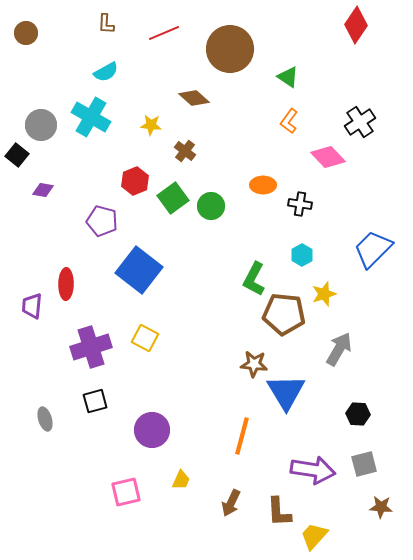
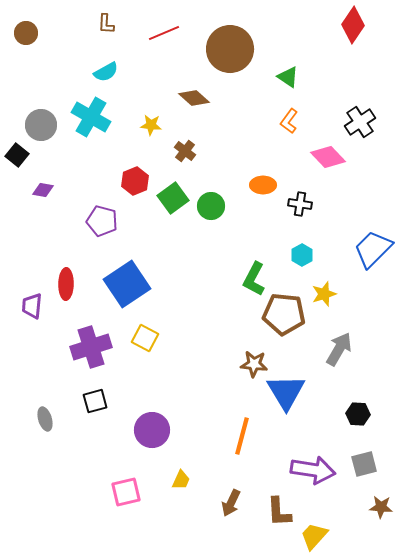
red diamond at (356, 25): moved 3 px left
blue square at (139, 270): moved 12 px left, 14 px down; rotated 18 degrees clockwise
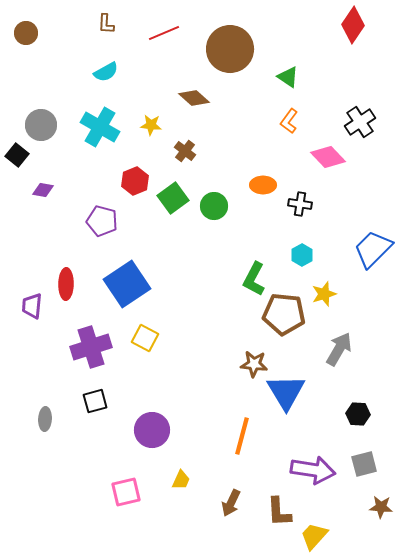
cyan cross at (91, 117): moved 9 px right, 10 px down
green circle at (211, 206): moved 3 px right
gray ellipse at (45, 419): rotated 20 degrees clockwise
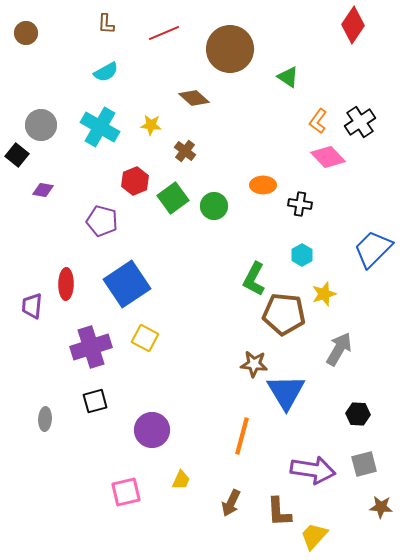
orange L-shape at (289, 121): moved 29 px right
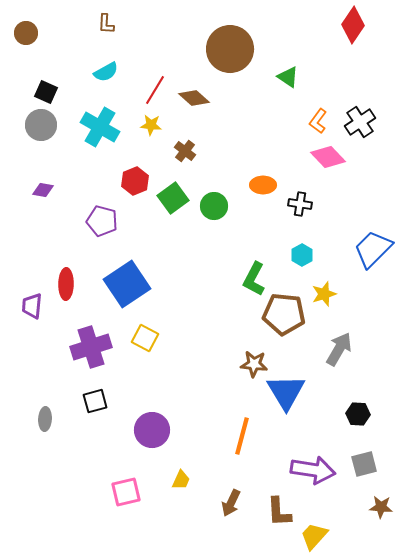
red line at (164, 33): moved 9 px left, 57 px down; rotated 36 degrees counterclockwise
black square at (17, 155): moved 29 px right, 63 px up; rotated 15 degrees counterclockwise
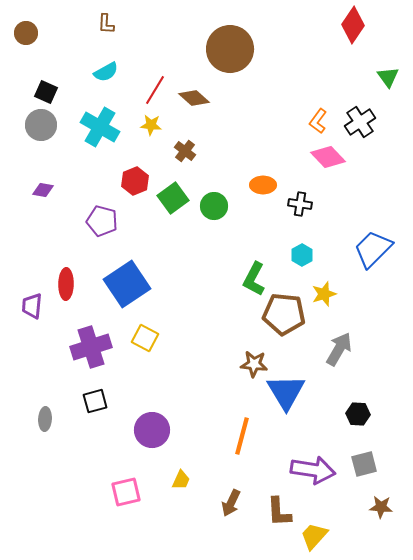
green triangle at (288, 77): moved 100 px right; rotated 20 degrees clockwise
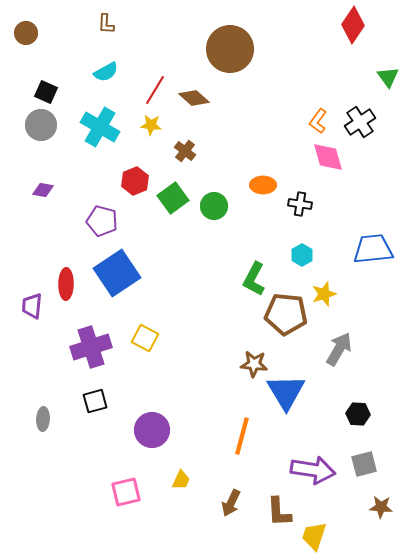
pink diamond at (328, 157): rotated 28 degrees clockwise
blue trapezoid at (373, 249): rotated 39 degrees clockwise
blue square at (127, 284): moved 10 px left, 11 px up
brown pentagon at (284, 314): moved 2 px right
gray ellipse at (45, 419): moved 2 px left
yellow trapezoid at (314, 536): rotated 24 degrees counterclockwise
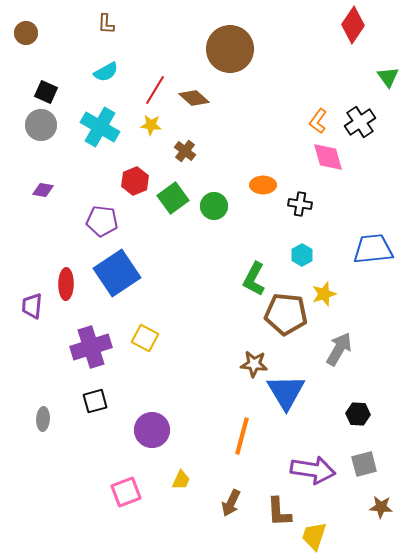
purple pentagon at (102, 221): rotated 8 degrees counterclockwise
pink square at (126, 492): rotated 8 degrees counterclockwise
